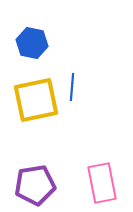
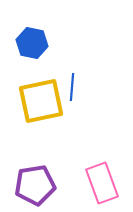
yellow square: moved 5 px right, 1 px down
pink rectangle: rotated 9 degrees counterclockwise
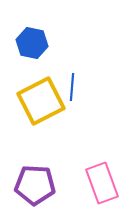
yellow square: rotated 15 degrees counterclockwise
purple pentagon: rotated 12 degrees clockwise
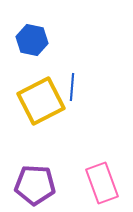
blue hexagon: moved 3 px up
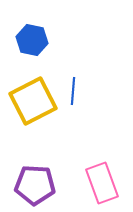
blue line: moved 1 px right, 4 px down
yellow square: moved 8 px left
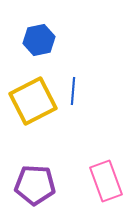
blue hexagon: moved 7 px right; rotated 24 degrees counterclockwise
pink rectangle: moved 4 px right, 2 px up
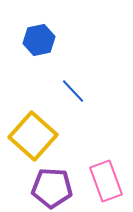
blue line: rotated 48 degrees counterclockwise
yellow square: moved 35 px down; rotated 21 degrees counterclockwise
purple pentagon: moved 17 px right, 3 px down
